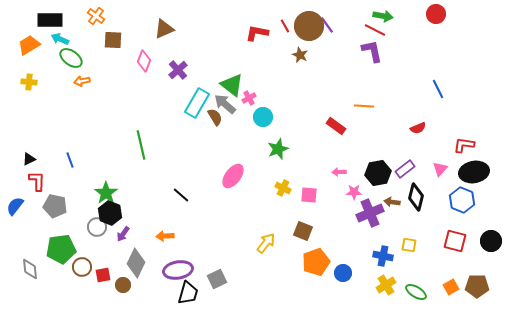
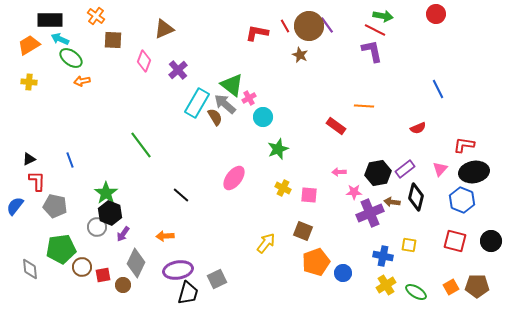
green line at (141, 145): rotated 24 degrees counterclockwise
pink ellipse at (233, 176): moved 1 px right, 2 px down
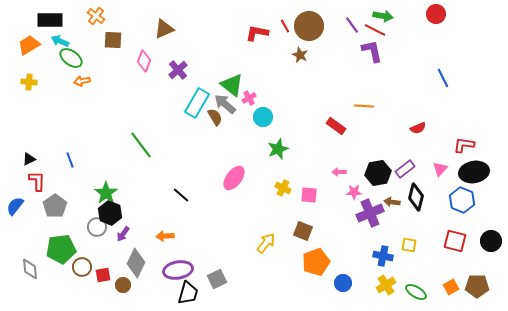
purple line at (327, 25): moved 25 px right
cyan arrow at (60, 39): moved 2 px down
blue line at (438, 89): moved 5 px right, 11 px up
gray pentagon at (55, 206): rotated 25 degrees clockwise
blue circle at (343, 273): moved 10 px down
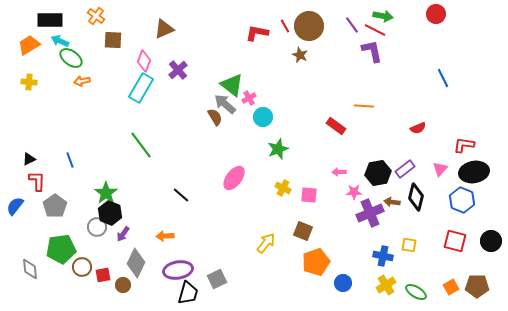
cyan rectangle at (197, 103): moved 56 px left, 15 px up
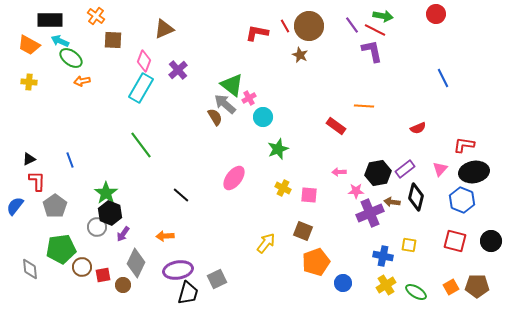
orange trapezoid at (29, 45): rotated 120 degrees counterclockwise
pink star at (354, 192): moved 2 px right, 1 px up
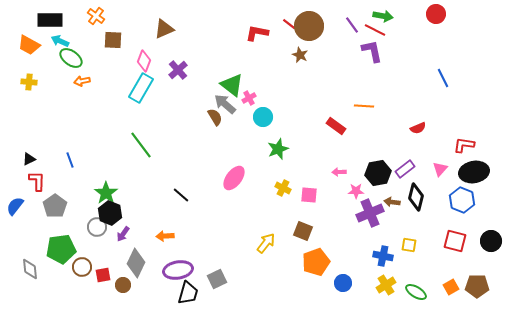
red line at (285, 26): moved 4 px right, 2 px up; rotated 24 degrees counterclockwise
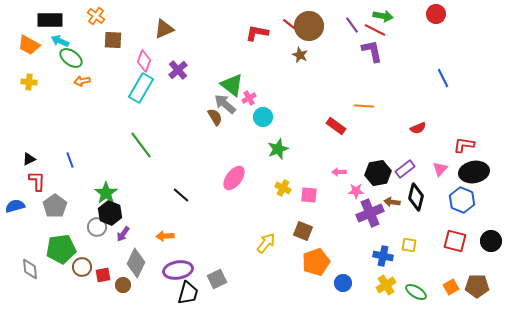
blue semicircle at (15, 206): rotated 36 degrees clockwise
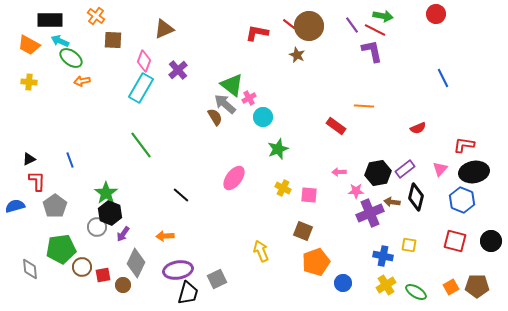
brown star at (300, 55): moved 3 px left
yellow arrow at (266, 243): moved 5 px left, 8 px down; rotated 60 degrees counterclockwise
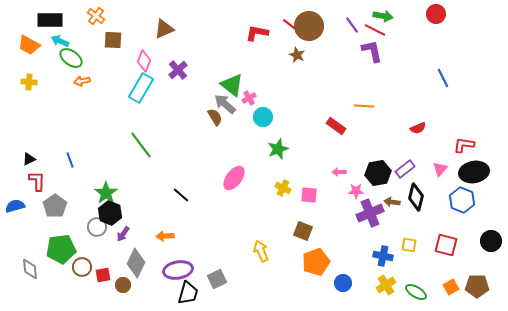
red square at (455, 241): moved 9 px left, 4 px down
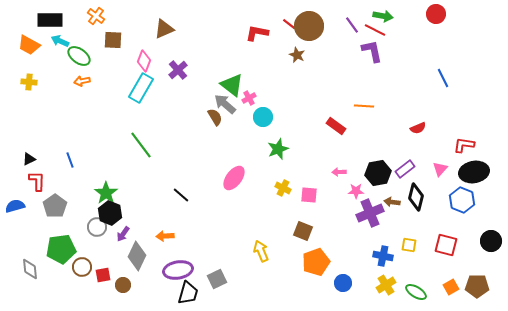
green ellipse at (71, 58): moved 8 px right, 2 px up
gray diamond at (136, 263): moved 1 px right, 7 px up
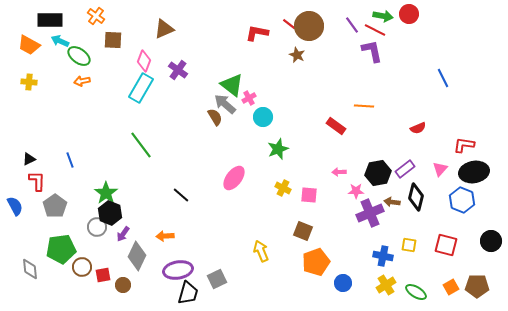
red circle at (436, 14): moved 27 px left
purple cross at (178, 70): rotated 12 degrees counterclockwise
blue semicircle at (15, 206): rotated 78 degrees clockwise
